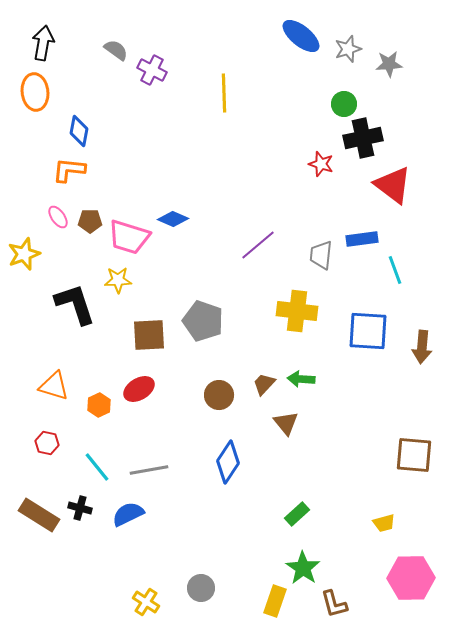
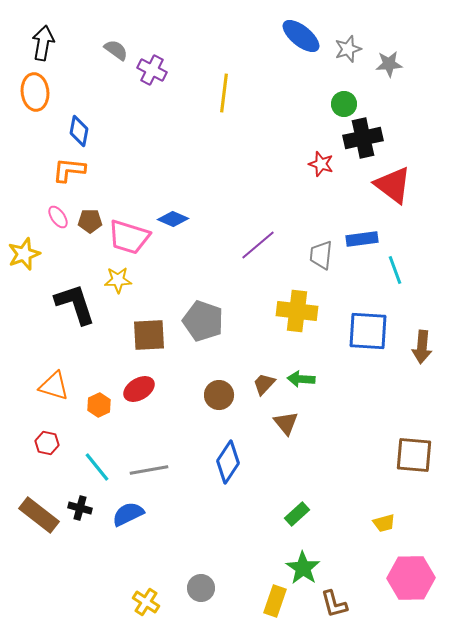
yellow line at (224, 93): rotated 9 degrees clockwise
brown rectangle at (39, 515): rotated 6 degrees clockwise
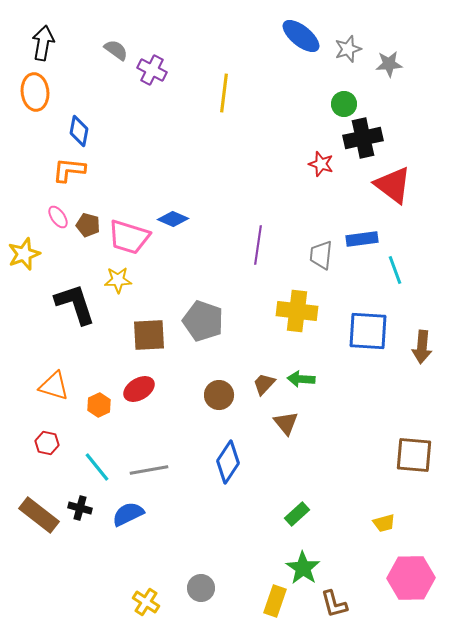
brown pentagon at (90, 221): moved 2 px left, 4 px down; rotated 15 degrees clockwise
purple line at (258, 245): rotated 42 degrees counterclockwise
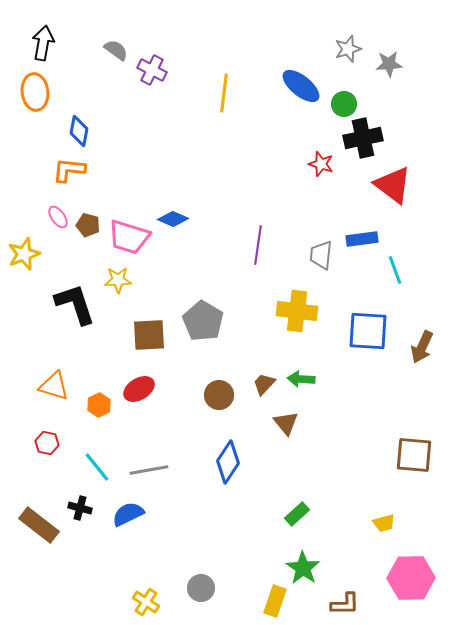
blue ellipse at (301, 36): moved 50 px down
gray pentagon at (203, 321): rotated 12 degrees clockwise
brown arrow at (422, 347): rotated 20 degrees clockwise
brown rectangle at (39, 515): moved 10 px down
brown L-shape at (334, 604): moved 11 px right; rotated 76 degrees counterclockwise
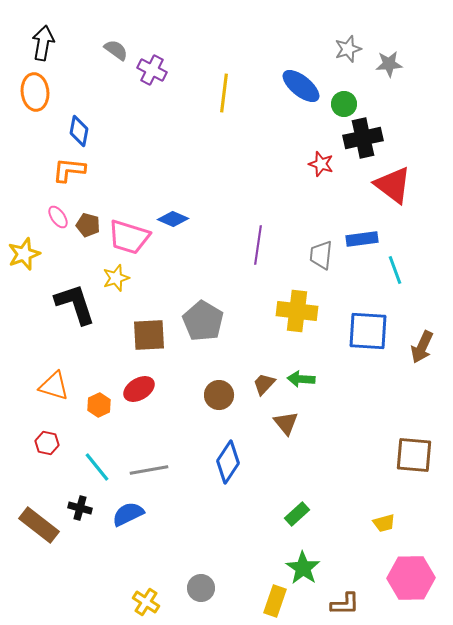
yellow star at (118, 280): moved 2 px left, 2 px up; rotated 16 degrees counterclockwise
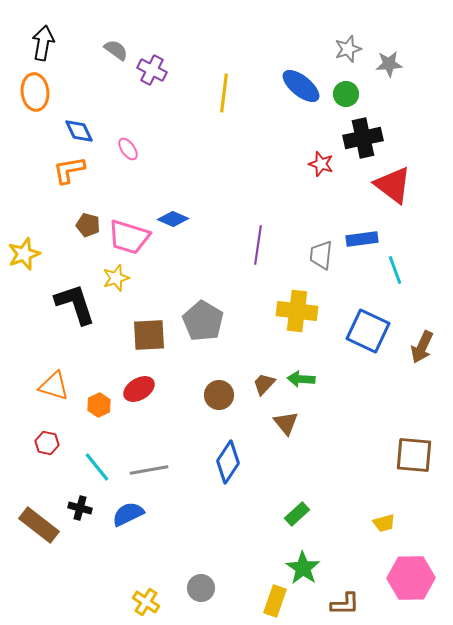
green circle at (344, 104): moved 2 px right, 10 px up
blue diamond at (79, 131): rotated 36 degrees counterclockwise
orange L-shape at (69, 170): rotated 16 degrees counterclockwise
pink ellipse at (58, 217): moved 70 px right, 68 px up
blue square at (368, 331): rotated 21 degrees clockwise
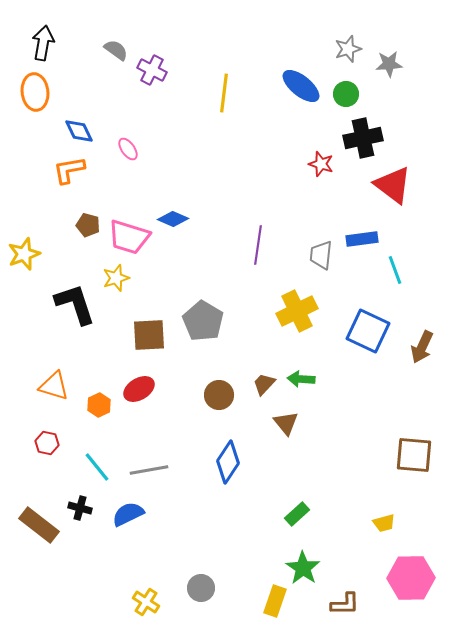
yellow cross at (297, 311): rotated 33 degrees counterclockwise
